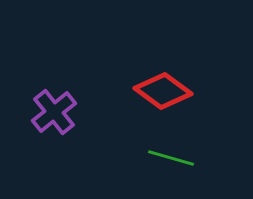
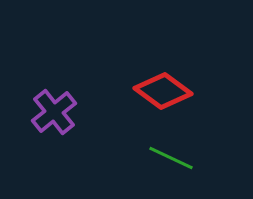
green line: rotated 9 degrees clockwise
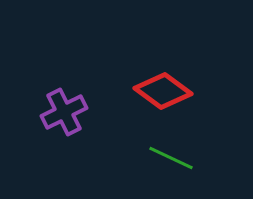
purple cross: moved 10 px right; rotated 12 degrees clockwise
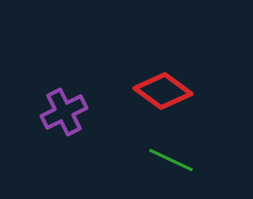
green line: moved 2 px down
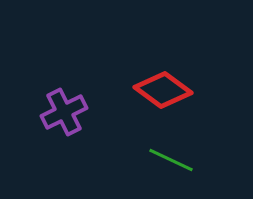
red diamond: moved 1 px up
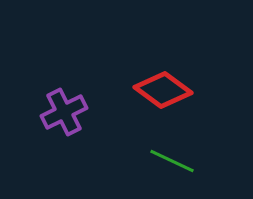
green line: moved 1 px right, 1 px down
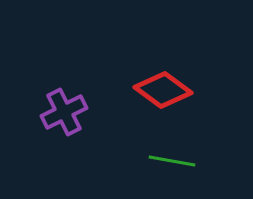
green line: rotated 15 degrees counterclockwise
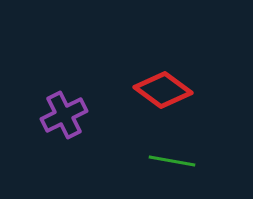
purple cross: moved 3 px down
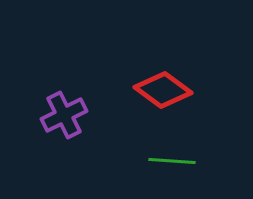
green line: rotated 6 degrees counterclockwise
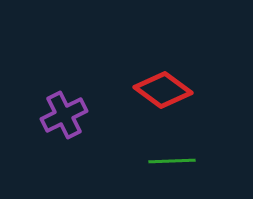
green line: rotated 6 degrees counterclockwise
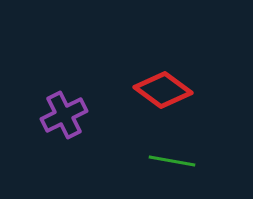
green line: rotated 12 degrees clockwise
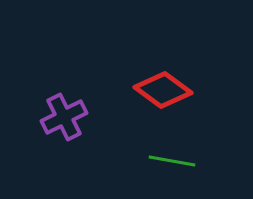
purple cross: moved 2 px down
